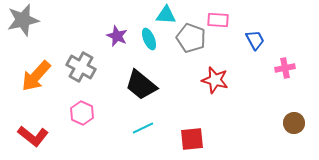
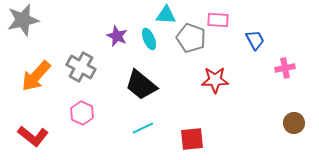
red star: rotated 16 degrees counterclockwise
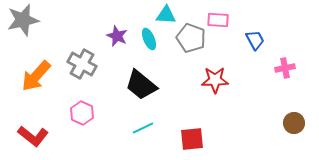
gray cross: moved 1 px right, 3 px up
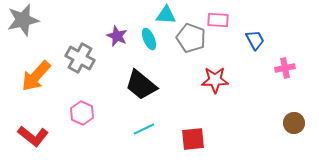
gray cross: moved 2 px left, 6 px up
cyan line: moved 1 px right, 1 px down
red square: moved 1 px right
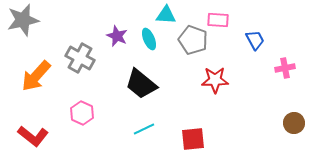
gray pentagon: moved 2 px right, 2 px down
black trapezoid: moved 1 px up
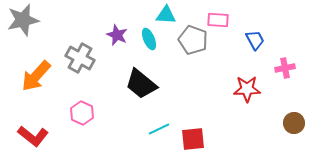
purple star: moved 1 px up
red star: moved 32 px right, 9 px down
cyan line: moved 15 px right
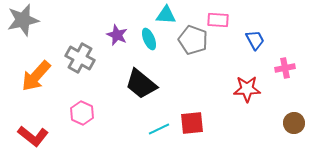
red square: moved 1 px left, 16 px up
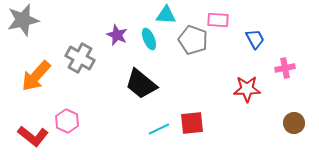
blue trapezoid: moved 1 px up
pink hexagon: moved 15 px left, 8 px down
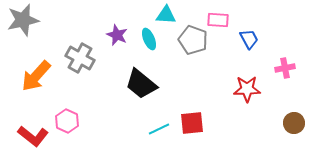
blue trapezoid: moved 6 px left
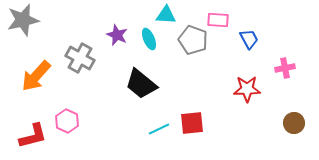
red L-shape: rotated 52 degrees counterclockwise
